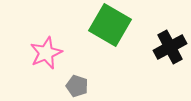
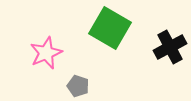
green square: moved 3 px down
gray pentagon: moved 1 px right
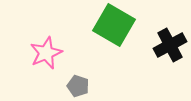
green square: moved 4 px right, 3 px up
black cross: moved 2 px up
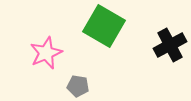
green square: moved 10 px left, 1 px down
gray pentagon: rotated 10 degrees counterclockwise
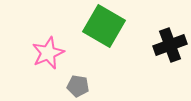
black cross: rotated 8 degrees clockwise
pink star: moved 2 px right
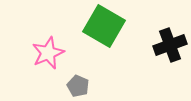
gray pentagon: rotated 15 degrees clockwise
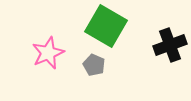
green square: moved 2 px right
gray pentagon: moved 16 px right, 21 px up
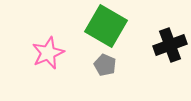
gray pentagon: moved 11 px right
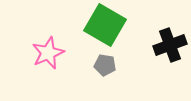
green square: moved 1 px left, 1 px up
gray pentagon: rotated 15 degrees counterclockwise
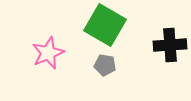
black cross: rotated 16 degrees clockwise
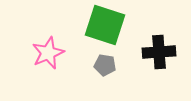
green square: rotated 12 degrees counterclockwise
black cross: moved 11 px left, 7 px down
